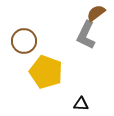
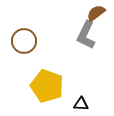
yellow pentagon: moved 1 px right, 14 px down
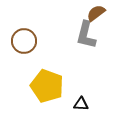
gray L-shape: rotated 12 degrees counterclockwise
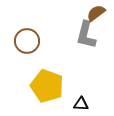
brown circle: moved 3 px right
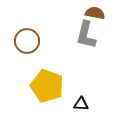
brown semicircle: moved 1 px left; rotated 48 degrees clockwise
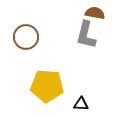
brown circle: moved 1 px left, 4 px up
yellow pentagon: rotated 16 degrees counterclockwise
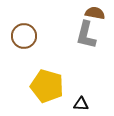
brown circle: moved 2 px left, 1 px up
yellow pentagon: rotated 12 degrees clockwise
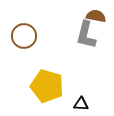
brown semicircle: moved 1 px right, 3 px down
